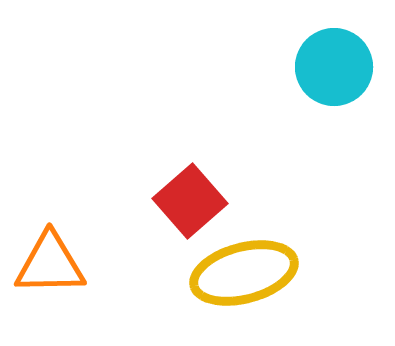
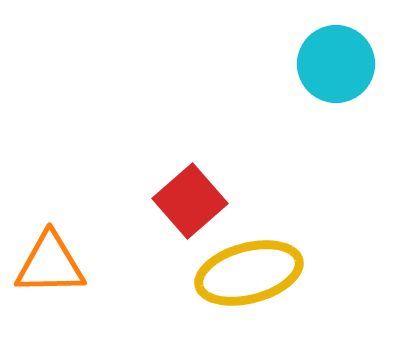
cyan circle: moved 2 px right, 3 px up
yellow ellipse: moved 5 px right
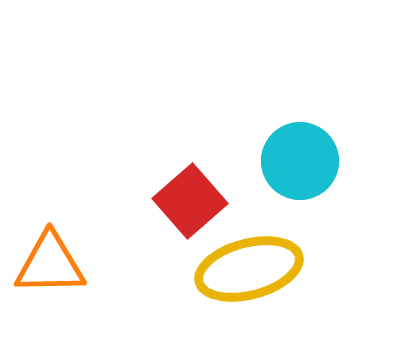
cyan circle: moved 36 px left, 97 px down
yellow ellipse: moved 4 px up
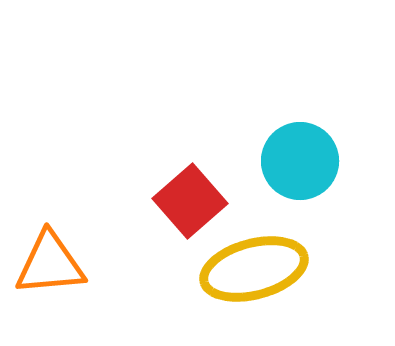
orange triangle: rotated 4 degrees counterclockwise
yellow ellipse: moved 5 px right
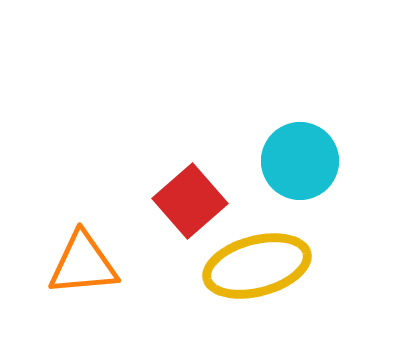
orange triangle: moved 33 px right
yellow ellipse: moved 3 px right, 3 px up
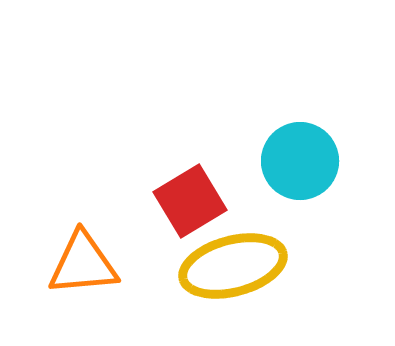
red square: rotated 10 degrees clockwise
yellow ellipse: moved 24 px left
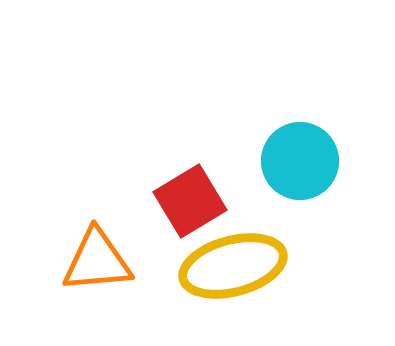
orange triangle: moved 14 px right, 3 px up
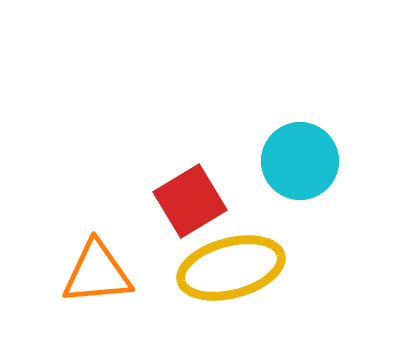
orange triangle: moved 12 px down
yellow ellipse: moved 2 px left, 2 px down
